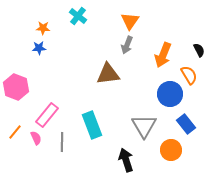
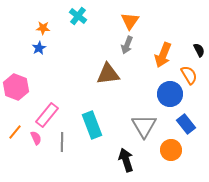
blue star: rotated 24 degrees counterclockwise
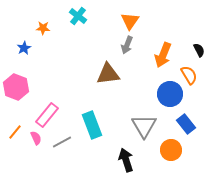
blue star: moved 15 px left
gray line: rotated 60 degrees clockwise
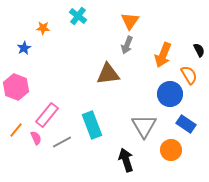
blue rectangle: rotated 18 degrees counterclockwise
orange line: moved 1 px right, 2 px up
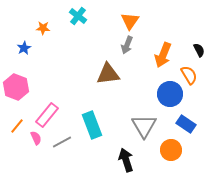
orange line: moved 1 px right, 4 px up
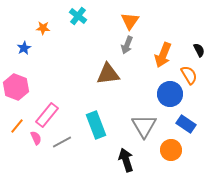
cyan rectangle: moved 4 px right
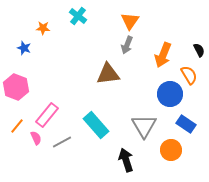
blue star: rotated 24 degrees counterclockwise
cyan rectangle: rotated 20 degrees counterclockwise
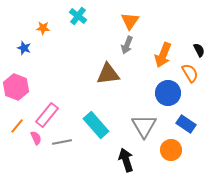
orange semicircle: moved 1 px right, 2 px up
blue circle: moved 2 px left, 1 px up
gray line: rotated 18 degrees clockwise
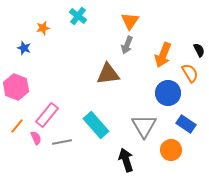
orange star: rotated 16 degrees counterclockwise
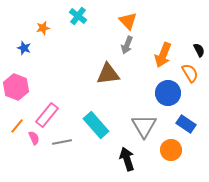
orange triangle: moved 2 px left; rotated 18 degrees counterclockwise
pink semicircle: moved 2 px left
black arrow: moved 1 px right, 1 px up
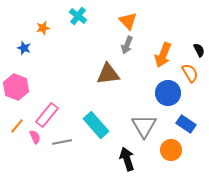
pink semicircle: moved 1 px right, 1 px up
